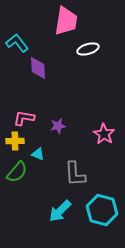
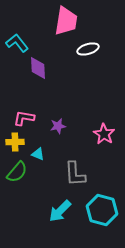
yellow cross: moved 1 px down
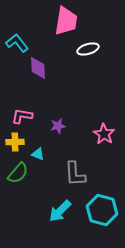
pink L-shape: moved 2 px left, 2 px up
green semicircle: moved 1 px right, 1 px down
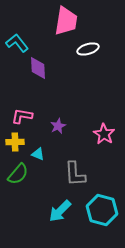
purple star: rotated 14 degrees counterclockwise
green semicircle: moved 1 px down
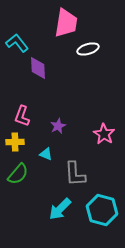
pink trapezoid: moved 2 px down
pink L-shape: rotated 80 degrees counterclockwise
cyan triangle: moved 8 px right
cyan arrow: moved 2 px up
